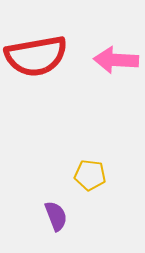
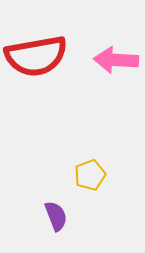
yellow pentagon: rotated 28 degrees counterclockwise
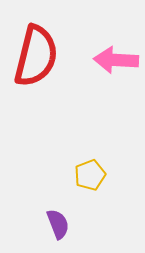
red semicircle: rotated 66 degrees counterclockwise
purple semicircle: moved 2 px right, 8 px down
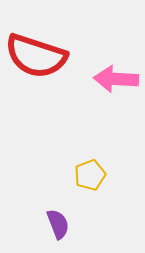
red semicircle: rotated 94 degrees clockwise
pink arrow: moved 19 px down
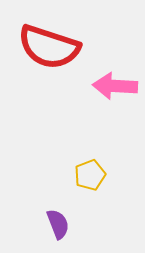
red semicircle: moved 13 px right, 9 px up
pink arrow: moved 1 px left, 7 px down
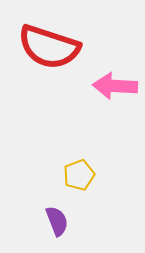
yellow pentagon: moved 11 px left
purple semicircle: moved 1 px left, 3 px up
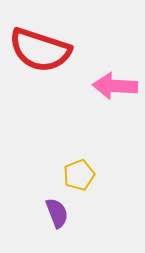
red semicircle: moved 9 px left, 3 px down
purple semicircle: moved 8 px up
